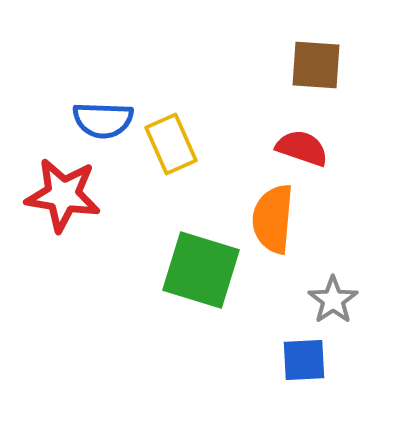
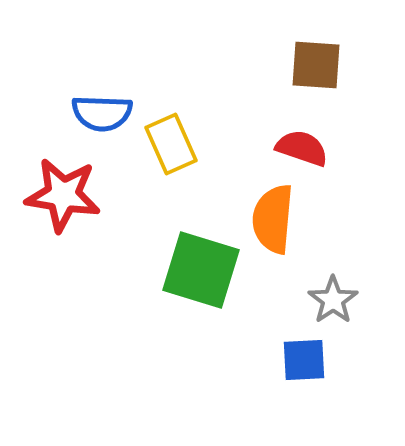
blue semicircle: moved 1 px left, 7 px up
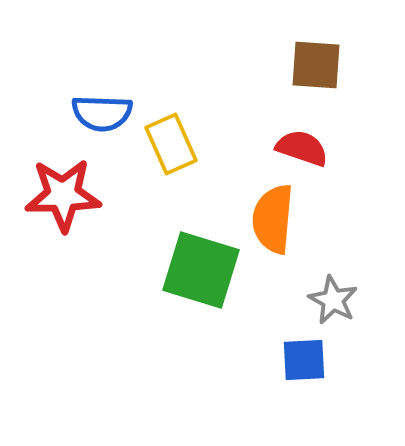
red star: rotated 10 degrees counterclockwise
gray star: rotated 9 degrees counterclockwise
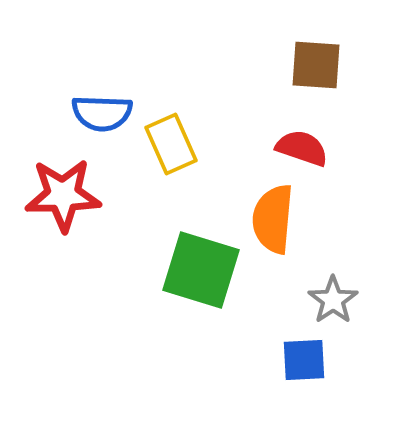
gray star: rotated 9 degrees clockwise
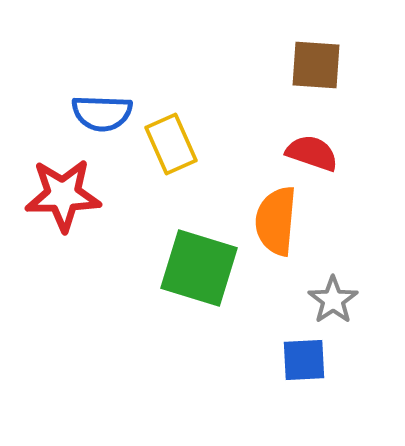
red semicircle: moved 10 px right, 5 px down
orange semicircle: moved 3 px right, 2 px down
green square: moved 2 px left, 2 px up
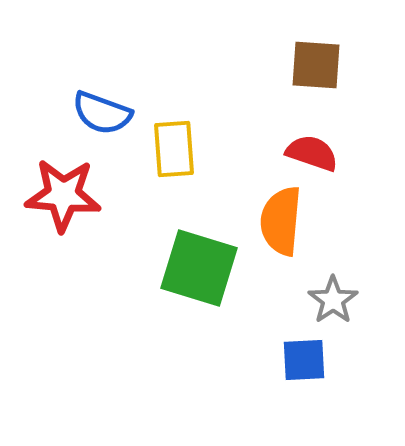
blue semicircle: rotated 18 degrees clockwise
yellow rectangle: moved 3 px right, 5 px down; rotated 20 degrees clockwise
red star: rotated 6 degrees clockwise
orange semicircle: moved 5 px right
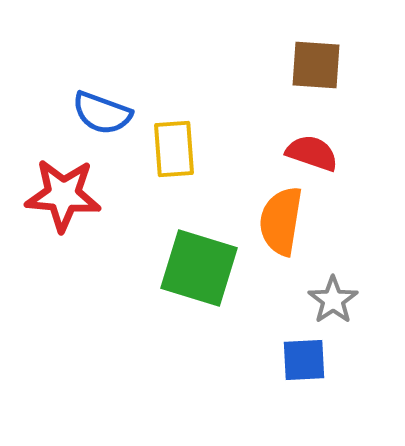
orange semicircle: rotated 4 degrees clockwise
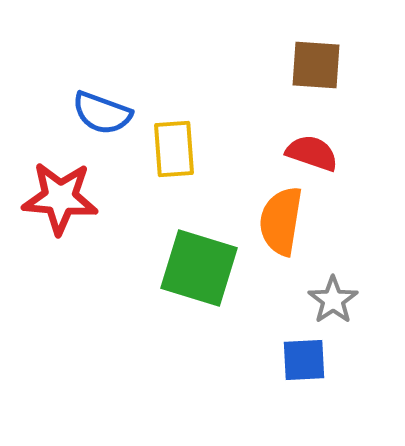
red star: moved 3 px left, 3 px down
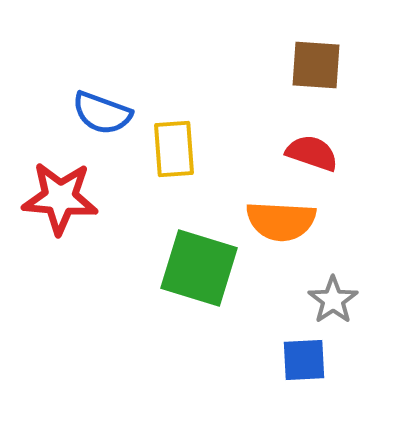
orange semicircle: rotated 96 degrees counterclockwise
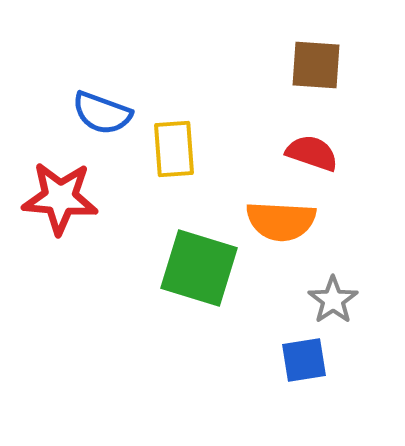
blue square: rotated 6 degrees counterclockwise
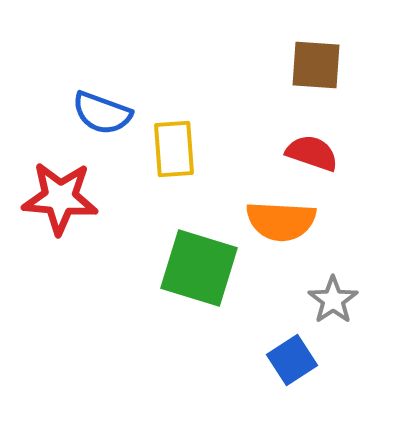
blue square: moved 12 px left; rotated 24 degrees counterclockwise
